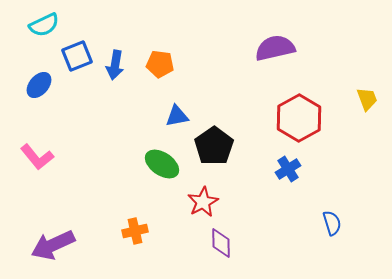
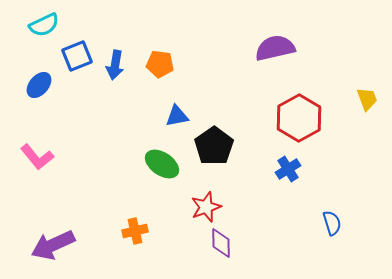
red star: moved 3 px right, 5 px down; rotated 8 degrees clockwise
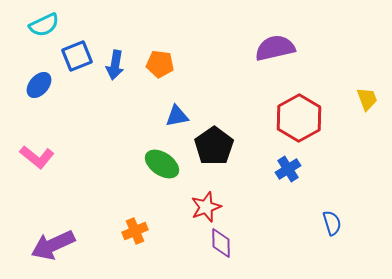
pink L-shape: rotated 12 degrees counterclockwise
orange cross: rotated 10 degrees counterclockwise
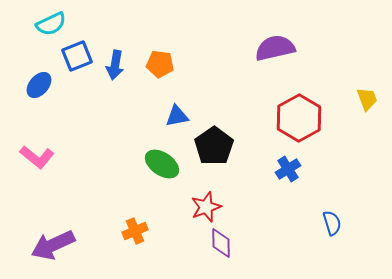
cyan semicircle: moved 7 px right, 1 px up
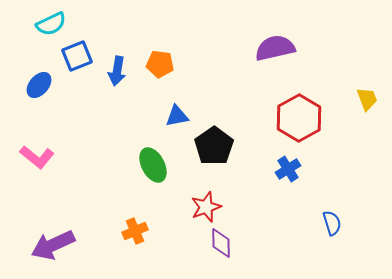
blue arrow: moved 2 px right, 6 px down
green ellipse: moved 9 px left, 1 px down; rotated 28 degrees clockwise
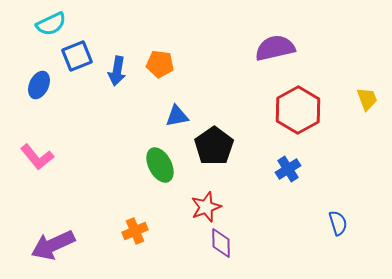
blue ellipse: rotated 16 degrees counterclockwise
red hexagon: moved 1 px left, 8 px up
pink L-shape: rotated 12 degrees clockwise
green ellipse: moved 7 px right
blue semicircle: moved 6 px right
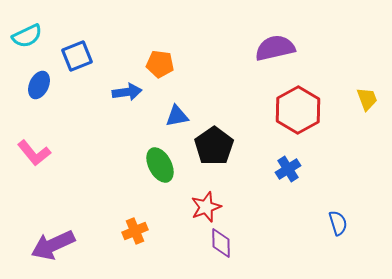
cyan semicircle: moved 24 px left, 12 px down
blue arrow: moved 10 px right, 21 px down; rotated 108 degrees counterclockwise
pink L-shape: moved 3 px left, 4 px up
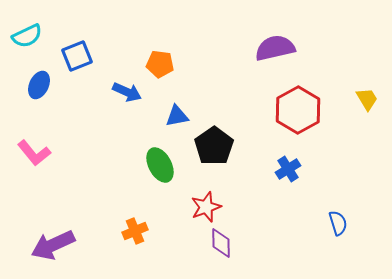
blue arrow: rotated 32 degrees clockwise
yellow trapezoid: rotated 10 degrees counterclockwise
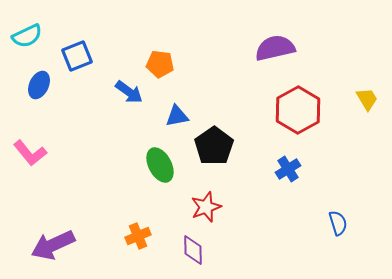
blue arrow: moved 2 px right; rotated 12 degrees clockwise
pink L-shape: moved 4 px left
orange cross: moved 3 px right, 5 px down
purple diamond: moved 28 px left, 7 px down
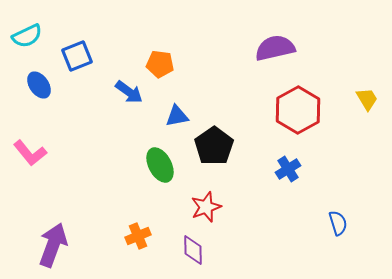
blue ellipse: rotated 60 degrees counterclockwise
purple arrow: rotated 135 degrees clockwise
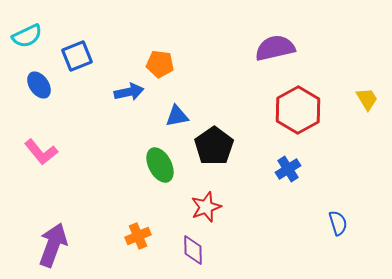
blue arrow: rotated 48 degrees counterclockwise
pink L-shape: moved 11 px right, 1 px up
